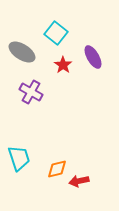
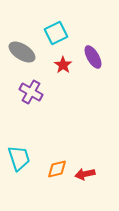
cyan square: rotated 25 degrees clockwise
red arrow: moved 6 px right, 7 px up
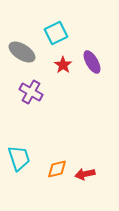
purple ellipse: moved 1 px left, 5 px down
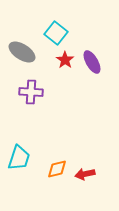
cyan square: rotated 25 degrees counterclockwise
red star: moved 2 px right, 5 px up
purple cross: rotated 25 degrees counterclockwise
cyan trapezoid: rotated 36 degrees clockwise
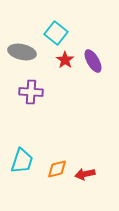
gray ellipse: rotated 20 degrees counterclockwise
purple ellipse: moved 1 px right, 1 px up
cyan trapezoid: moved 3 px right, 3 px down
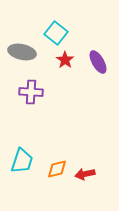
purple ellipse: moved 5 px right, 1 px down
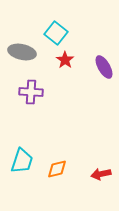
purple ellipse: moved 6 px right, 5 px down
red arrow: moved 16 px right
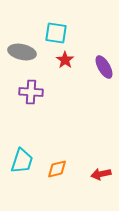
cyan square: rotated 30 degrees counterclockwise
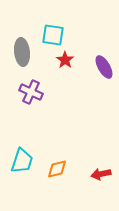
cyan square: moved 3 px left, 2 px down
gray ellipse: rotated 72 degrees clockwise
purple cross: rotated 20 degrees clockwise
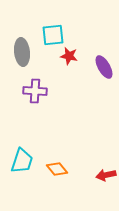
cyan square: rotated 15 degrees counterclockwise
red star: moved 4 px right, 4 px up; rotated 24 degrees counterclockwise
purple cross: moved 4 px right, 1 px up; rotated 20 degrees counterclockwise
orange diamond: rotated 65 degrees clockwise
red arrow: moved 5 px right, 1 px down
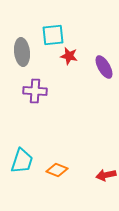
orange diamond: moved 1 px down; rotated 30 degrees counterclockwise
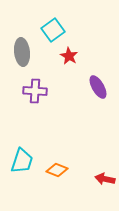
cyan square: moved 5 px up; rotated 30 degrees counterclockwise
red star: rotated 18 degrees clockwise
purple ellipse: moved 6 px left, 20 px down
red arrow: moved 1 px left, 4 px down; rotated 24 degrees clockwise
